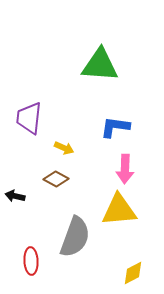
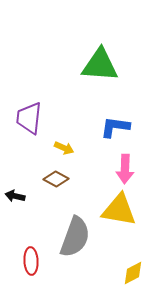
yellow triangle: rotated 15 degrees clockwise
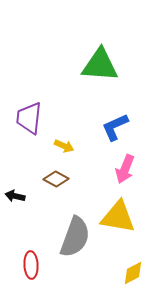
blue L-shape: rotated 32 degrees counterclockwise
yellow arrow: moved 2 px up
pink arrow: rotated 20 degrees clockwise
yellow triangle: moved 1 px left, 7 px down
red ellipse: moved 4 px down
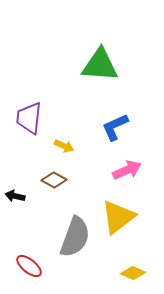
pink arrow: moved 2 px right, 1 px down; rotated 136 degrees counterclockwise
brown diamond: moved 2 px left, 1 px down
yellow triangle: rotated 48 degrees counterclockwise
red ellipse: moved 2 px left, 1 px down; rotated 48 degrees counterclockwise
yellow diamond: rotated 50 degrees clockwise
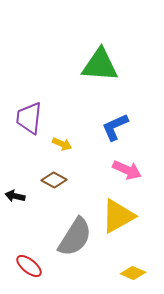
yellow arrow: moved 2 px left, 2 px up
pink arrow: rotated 48 degrees clockwise
yellow triangle: moved 1 px up; rotated 9 degrees clockwise
gray semicircle: rotated 12 degrees clockwise
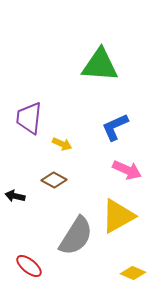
gray semicircle: moved 1 px right, 1 px up
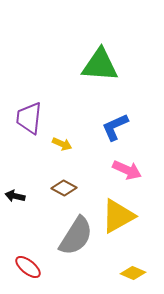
brown diamond: moved 10 px right, 8 px down
red ellipse: moved 1 px left, 1 px down
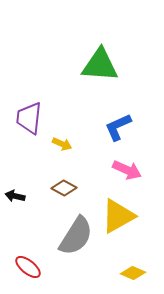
blue L-shape: moved 3 px right
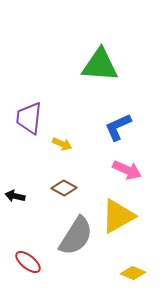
red ellipse: moved 5 px up
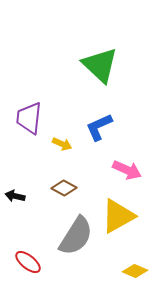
green triangle: rotated 39 degrees clockwise
blue L-shape: moved 19 px left
yellow diamond: moved 2 px right, 2 px up
